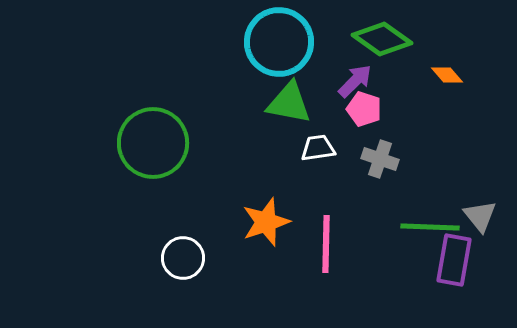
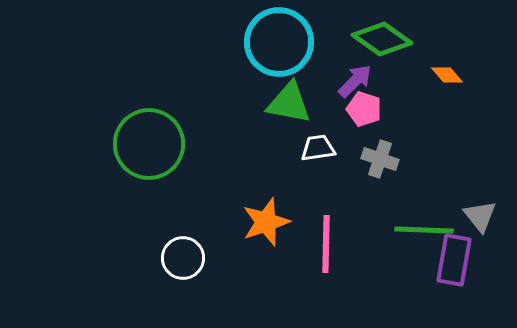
green circle: moved 4 px left, 1 px down
green line: moved 6 px left, 3 px down
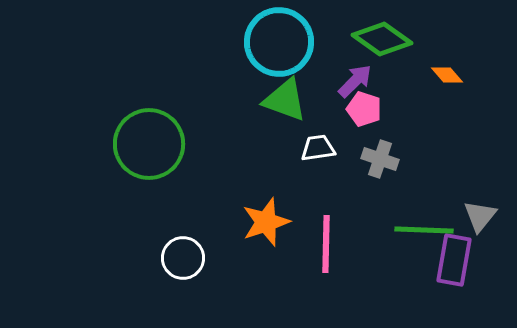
green triangle: moved 4 px left, 3 px up; rotated 9 degrees clockwise
gray triangle: rotated 18 degrees clockwise
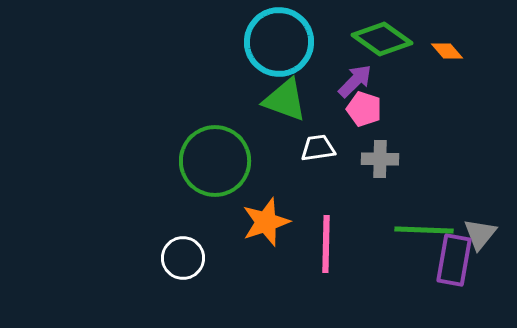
orange diamond: moved 24 px up
green circle: moved 66 px right, 17 px down
gray cross: rotated 18 degrees counterclockwise
gray triangle: moved 18 px down
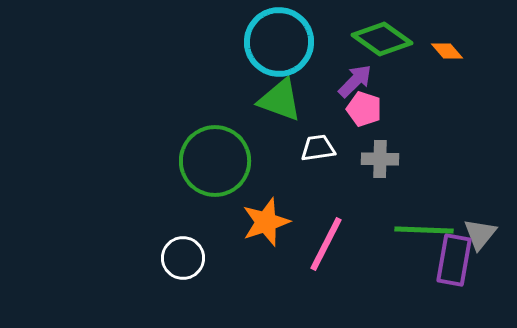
green triangle: moved 5 px left
pink line: rotated 26 degrees clockwise
